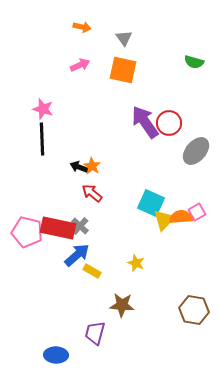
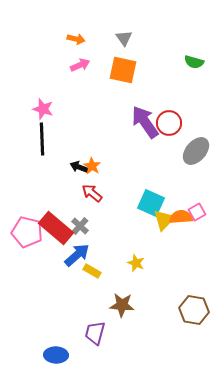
orange arrow: moved 6 px left, 12 px down
red rectangle: moved 2 px left; rotated 28 degrees clockwise
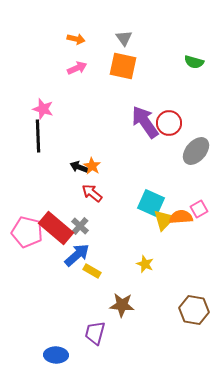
pink arrow: moved 3 px left, 3 px down
orange square: moved 4 px up
black line: moved 4 px left, 3 px up
pink square: moved 2 px right, 3 px up
yellow star: moved 9 px right, 1 px down
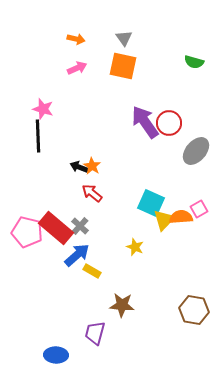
yellow star: moved 10 px left, 17 px up
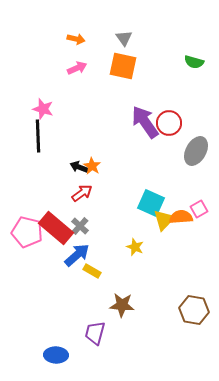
gray ellipse: rotated 12 degrees counterclockwise
red arrow: moved 10 px left; rotated 105 degrees clockwise
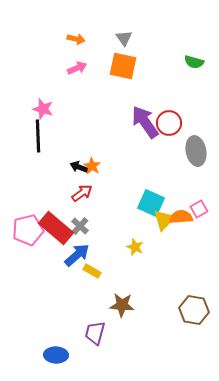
gray ellipse: rotated 40 degrees counterclockwise
pink pentagon: moved 1 px right, 2 px up; rotated 28 degrees counterclockwise
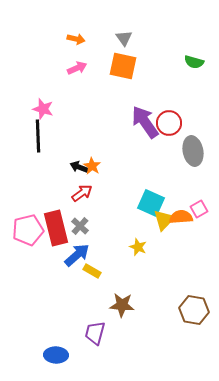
gray ellipse: moved 3 px left
red rectangle: rotated 36 degrees clockwise
yellow star: moved 3 px right
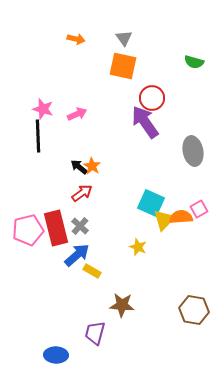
pink arrow: moved 46 px down
red circle: moved 17 px left, 25 px up
black arrow: rotated 18 degrees clockwise
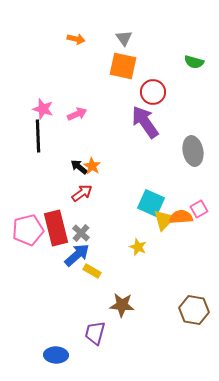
red circle: moved 1 px right, 6 px up
gray cross: moved 1 px right, 7 px down
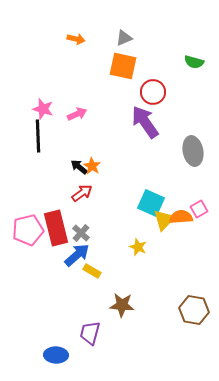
gray triangle: rotated 42 degrees clockwise
purple trapezoid: moved 5 px left
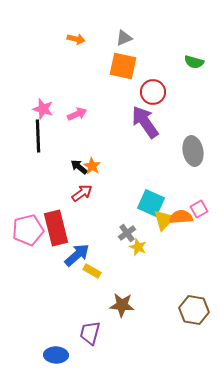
gray cross: moved 46 px right; rotated 12 degrees clockwise
